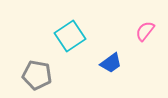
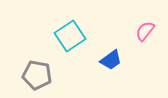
blue trapezoid: moved 3 px up
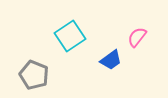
pink semicircle: moved 8 px left, 6 px down
gray pentagon: moved 3 px left; rotated 12 degrees clockwise
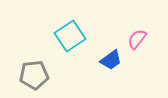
pink semicircle: moved 2 px down
gray pentagon: rotated 28 degrees counterclockwise
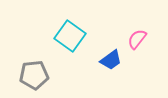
cyan square: rotated 20 degrees counterclockwise
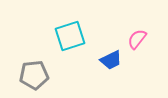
cyan square: rotated 36 degrees clockwise
blue trapezoid: rotated 10 degrees clockwise
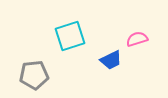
pink semicircle: rotated 35 degrees clockwise
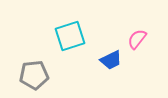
pink semicircle: rotated 35 degrees counterclockwise
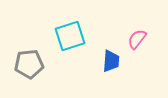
blue trapezoid: moved 1 px down; rotated 60 degrees counterclockwise
gray pentagon: moved 5 px left, 11 px up
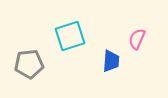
pink semicircle: rotated 15 degrees counterclockwise
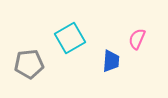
cyan square: moved 2 px down; rotated 12 degrees counterclockwise
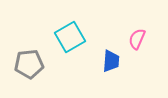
cyan square: moved 1 px up
